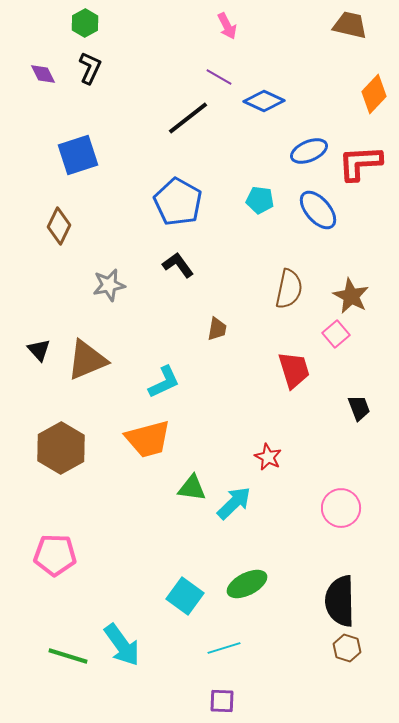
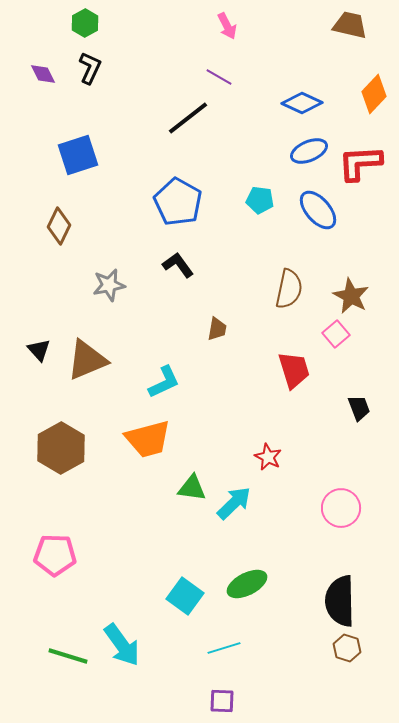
blue diamond at (264, 101): moved 38 px right, 2 px down
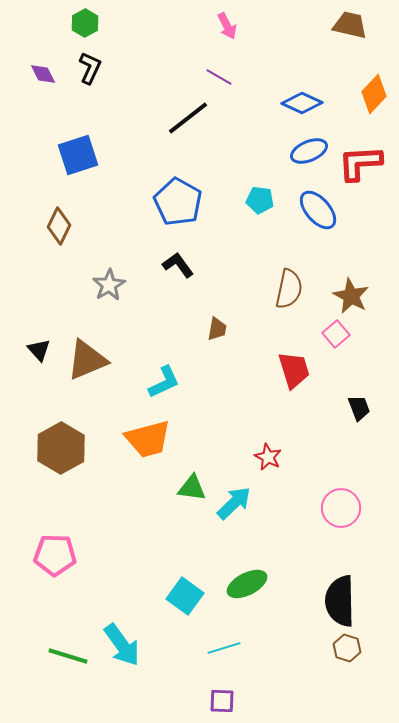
gray star at (109, 285): rotated 20 degrees counterclockwise
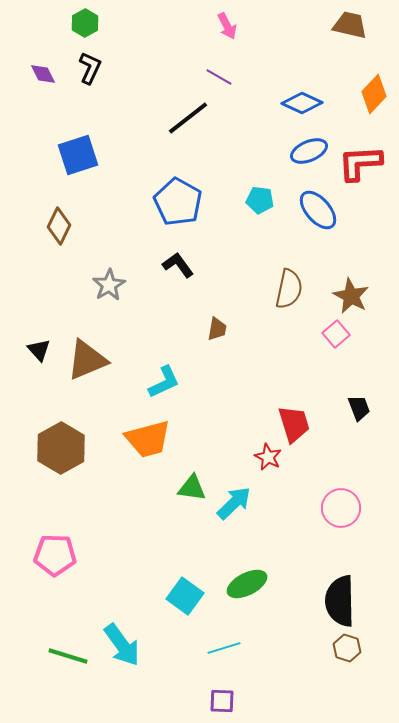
red trapezoid at (294, 370): moved 54 px down
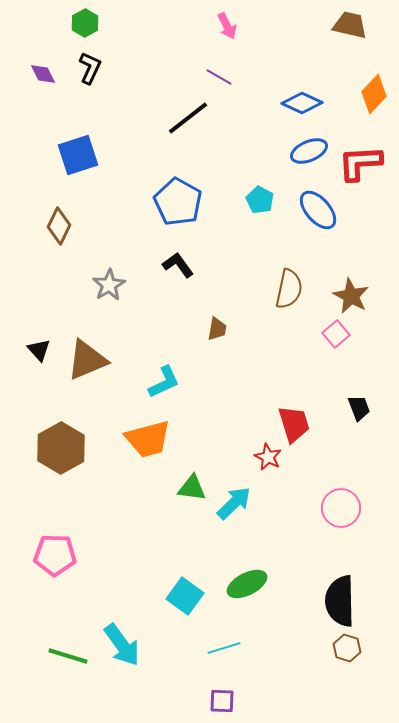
cyan pentagon at (260, 200): rotated 20 degrees clockwise
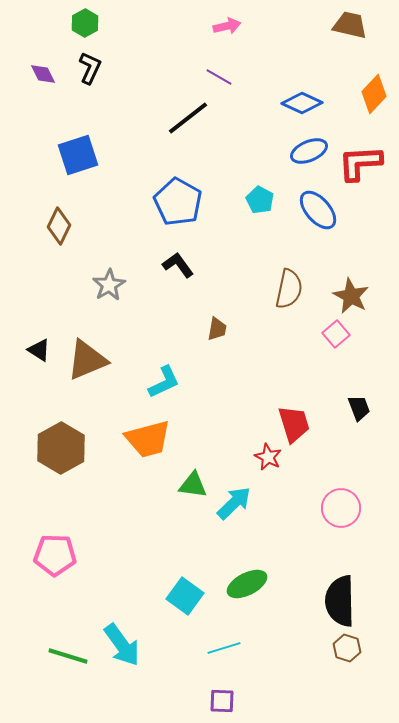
pink arrow at (227, 26): rotated 76 degrees counterclockwise
black triangle at (39, 350): rotated 15 degrees counterclockwise
green triangle at (192, 488): moved 1 px right, 3 px up
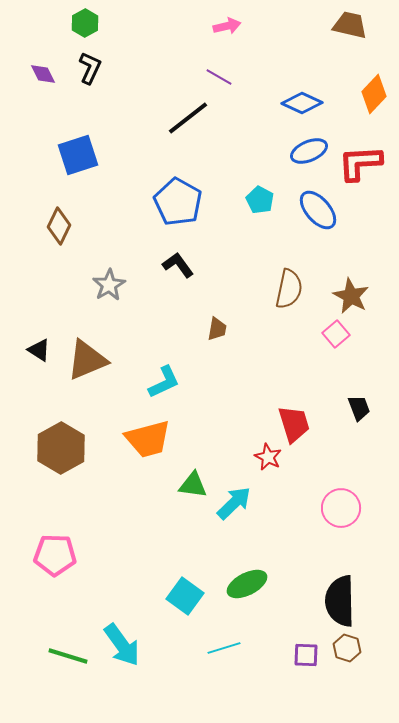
purple square at (222, 701): moved 84 px right, 46 px up
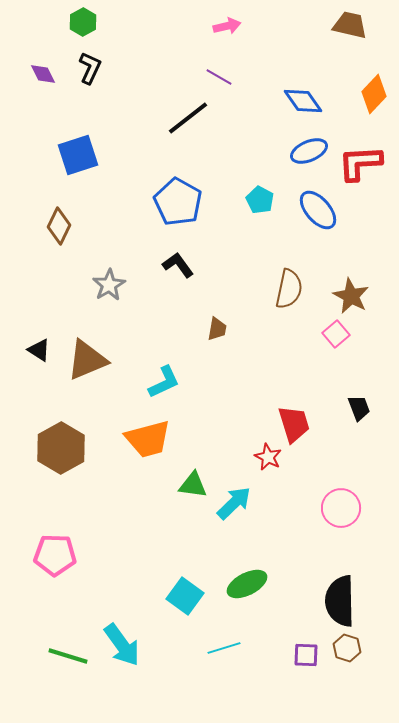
green hexagon at (85, 23): moved 2 px left, 1 px up
blue diamond at (302, 103): moved 1 px right, 2 px up; rotated 30 degrees clockwise
